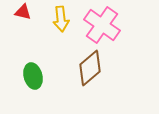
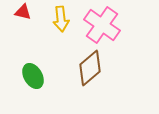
green ellipse: rotated 15 degrees counterclockwise
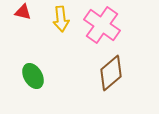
brown diamond: moved 21 px right, 5 px down
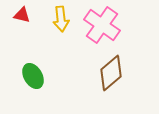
red triangle: moved 1 px left, 3 px down
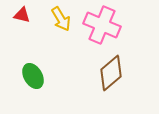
yellow arrow: rotated 25 degrees counterclockwise
pink cross: rotated 12 degrees counterclockwise
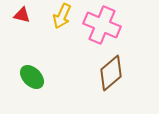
yellow arrow: moved 1 px right, 3 px up; rotated 55 degrees clockwise
green ellipse: moved 1 px left, 1 px down; rotated 15 degrees counterclockwise
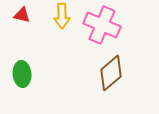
yellow arrow: rotated 25 degrees counterclockwise
green ellipse: moved 10 px left, 3 px up; rotated 40 degrees clockwise
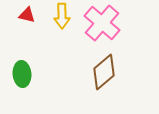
red triangle: moved 5 px right
pink cross: moved 2 px up; rotated 18 degrees clockwise
brown diamond: moved 7 px left, 1 px up
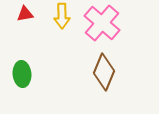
red triangle: moved 2 px left, 1 px up; rotated 24 degrees counterclockwise
brown diamond: rotated 27 degrees counterclockwise
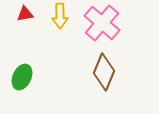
yellow arrow: moved 2 px left
green ellipse: moved 3 px down; rotated 30 degrees clockwise
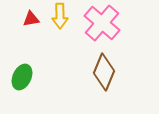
red triangle: moved 6 px right, 5 px down
